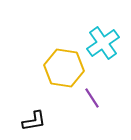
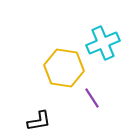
cyan cross: rotated 12 degrees clockwise
black L-shape: moved 5 px right
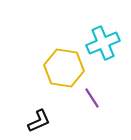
black L-shape: rotated 15 degrees counterclockwise
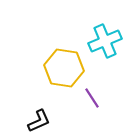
cyan cross: moved 2 px right, 2 px up
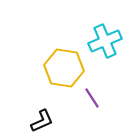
black L-shape: moved 3 px right
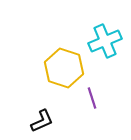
yellow hexagon: rotated 9 degrees clockwise
purple line: rotated 15 degrees clockwise
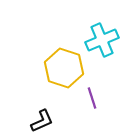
cyan cross: moved 3 px left, 1 px up
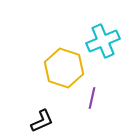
cyan cross: moved 1 px right, 1 px down
purple line: rotated 30 degrees clockwise
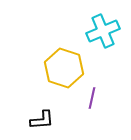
cyan cross: moved 10 px up
black L-shape: moved 1 px up; rotated 20 degrees clockwise
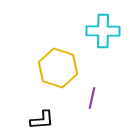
cyan cross: rotated 24 degrees clockwise
yellow hexagon: moved 6 px left
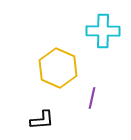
yellow hexagon: rotated 6 degrees clockwise
